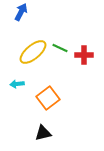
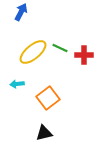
black triangle: moved 1 px right
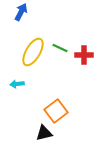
yellow ellipse: rotated 20 degrees counterclockwise
orange square: moved 8 px right, 13 px down
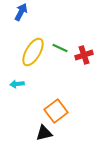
red cross: rotated 18 degrees counterclockwise
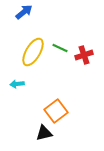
blue arrow: moved 3 px right; rotated 24 degrees clockwise
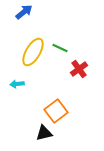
red cross: moved 5 px left, 14 px down; rotated 18 degrees counterclockwise
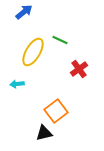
green line: moved 8 px up
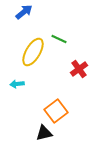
green line: moved 1 px left, 1 px up
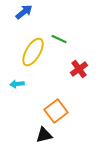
black triangle: moved 2 px down
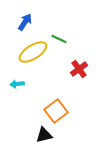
blue arrow: moved 1 px right, 10 px down; rotated 18 degrees counterclockwise
yellow ellipse: rotated 28 degrees clockwise
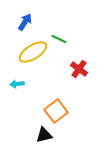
red cross: rotated 18 degrees counterclockwise
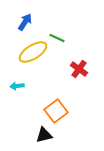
green line: moved 2 px left, 1 px up
cyan arrow: moved 2 px down
